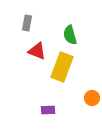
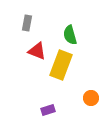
yellow rectangle: moved 1 px left, 2 px up
orange circle: moved 1 px left
purple rectangle: rotated 16 degrees counterclockwise
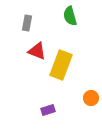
green semicircle: moved 19 px up
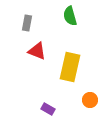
yellow rectangle: moved 9 px right, 2 px down; rotated 8 degrees counterclockwise
orange circle: moved 1 px left, 2 px down
purple rectangle: moved 1 px up; rotated 48 degrees clockwise
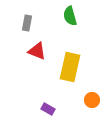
orange circle: moved 2 px right
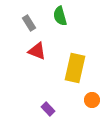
green semicircle: moved 10 px left
gray rectangle: moved 2 px right; rotated 42 degrees counterclockwise
yellow rectangle: moved 5 px right, 1 px down
purple rectangle: rotated 16 degrees clockwise
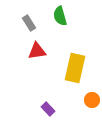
red triangle: rotated 30 degrees counterclockwise
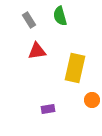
gray rectangle: moved 3 px up
purple rectangle: rotated 56 degrees counterclockwise
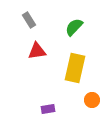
green semicircle: moved 14 px right, 11 px down; rotated 60 degrees clockwise
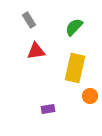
red triangle: moved 1 px left
orange circle: moved 2 px left, 4 px up
